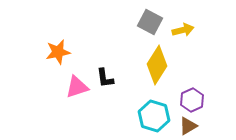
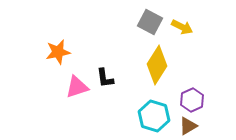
yellow arrow: moved 1 px left, 3 px up; rotated 40 degrees clockwise
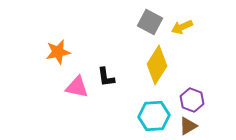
yellow arrow: rotated 130 degrees clockwise
black L-shape: moved 1 px right, 1 px up
pink triangle: rotated 30 degrees clockwise
purple hexagon: rotated 15 degrees counterclockwise
cyan hexagon: rotated 20 degrees counterclockwise
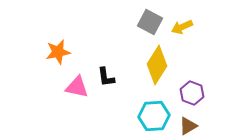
purple hexagon: moved 7 px up
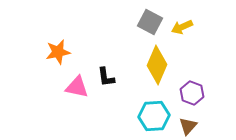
yellow diamond: rotated 9 degrees counterclockwise
brown triangle: rotated 18 degrees counterclockwise
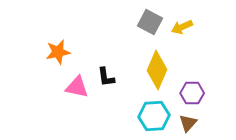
yellow diamond: moved 5 px down
purple hexagon: rotated 20 degrees counterclockwise
brown triangle: moved 3 px up
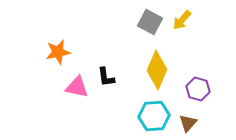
yellow arrow: moved 7 px up; rotated 25 degrees counterclockwise
purple hexagon: moved 6 px right, 4 px up; rotated 15 degrees clockwise
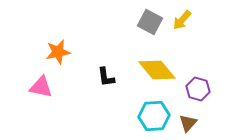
yellow diamond: rotated 63 degrees counterclockwise
pink triangle: moved 36 px left
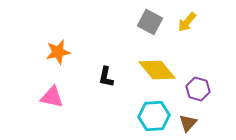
yellow arrow: moved 5 px right, 2 px down
black L-shape: rotated 20 degrees clockwise
pink triangle: moved 11 px right, 10 px down
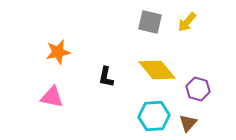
gray square: rotated 15 degrees counterclockwise
